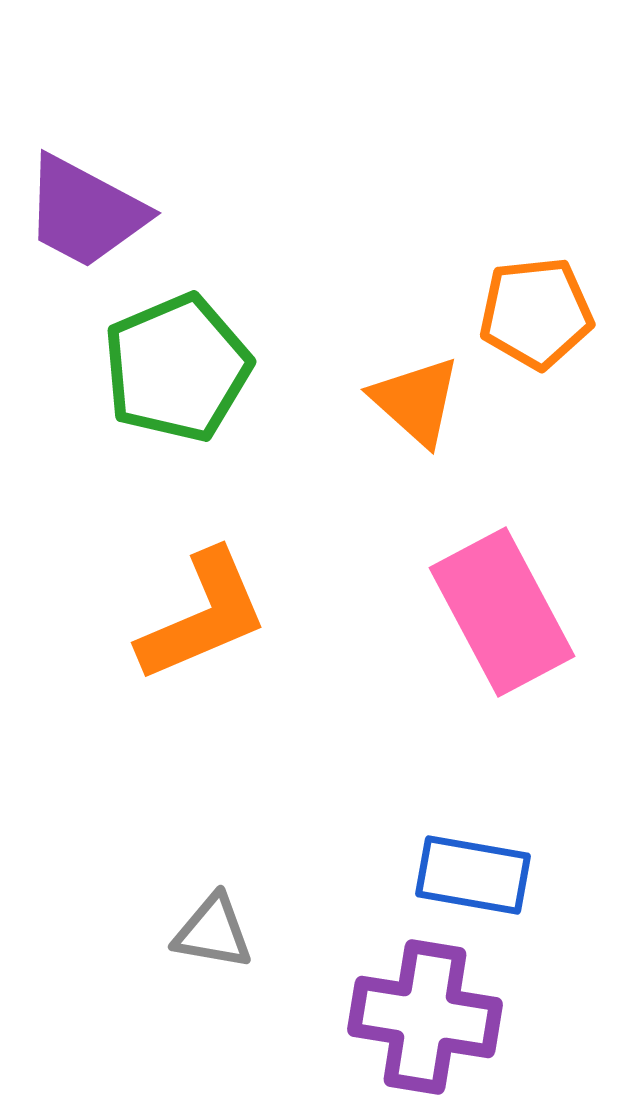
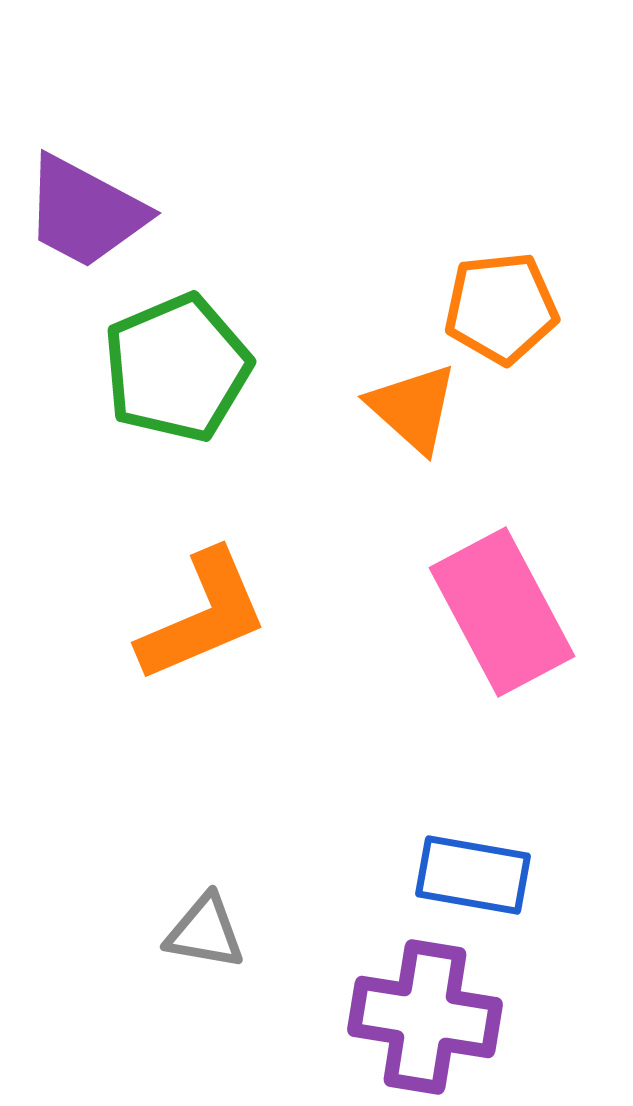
orange pentagon: moved 35 px left, 5 px up
orange triangle: moved 3 px left, 7 px down
gray triangle: moved 8 px left
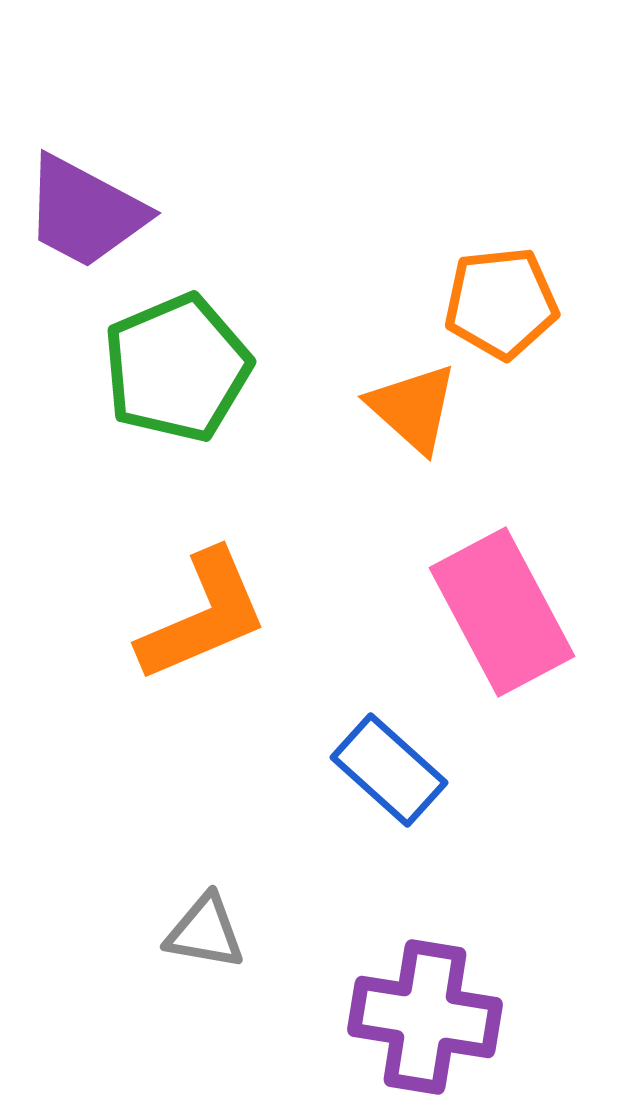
orange pentagon: moved 5 px up
blue rectangle: moved 84 px left, 105 px up; rotated 32 degrees clockwise
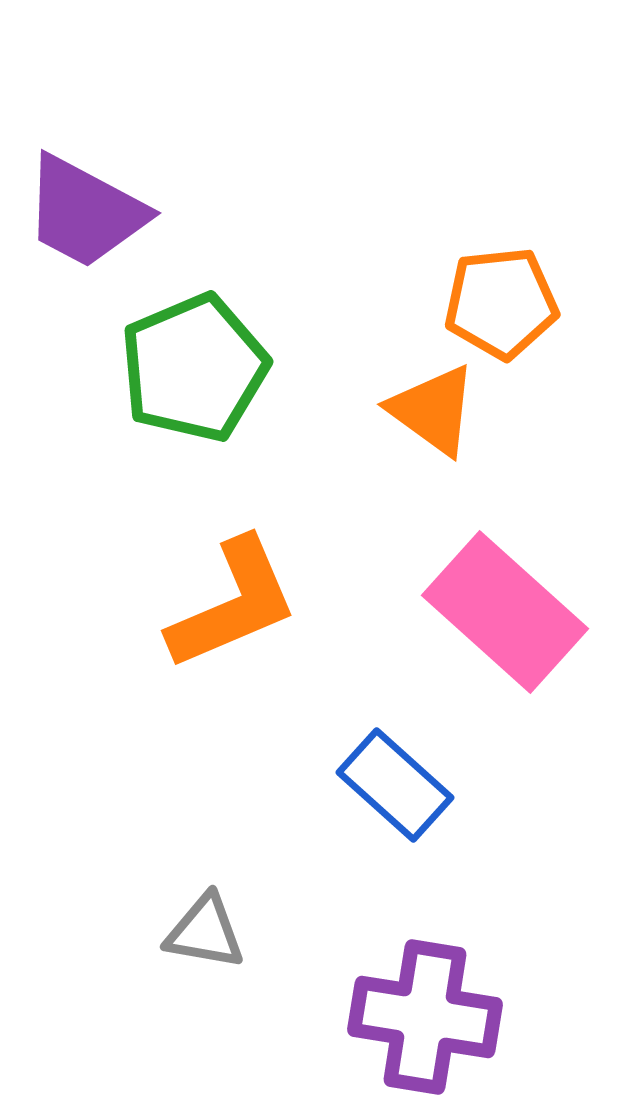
green pentagon: moved 17 px right
orange triangle: moved 20 px right, 2 px down; rotated 6 degrees counterclockwise
pink rectangle: moved 3 px right; rotated 20 degrees counterclockwise
orange L-shape: moved 30 px right, 12 px up
blue rectangle: moved 6 px right, 15 px down
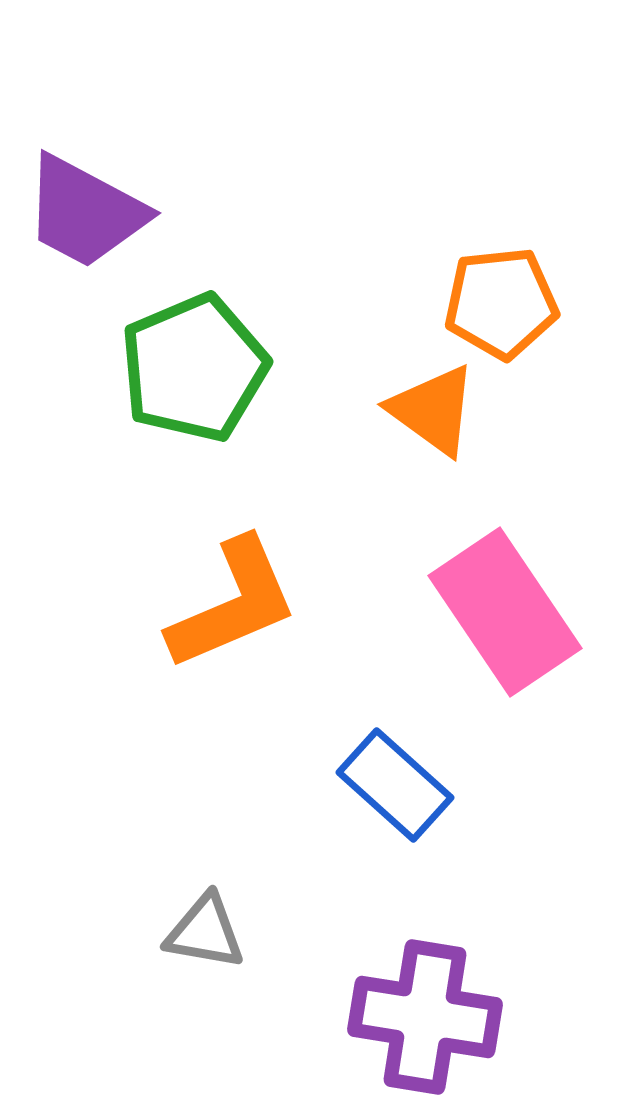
pink rectangle: rotated 14 degrees clockwise
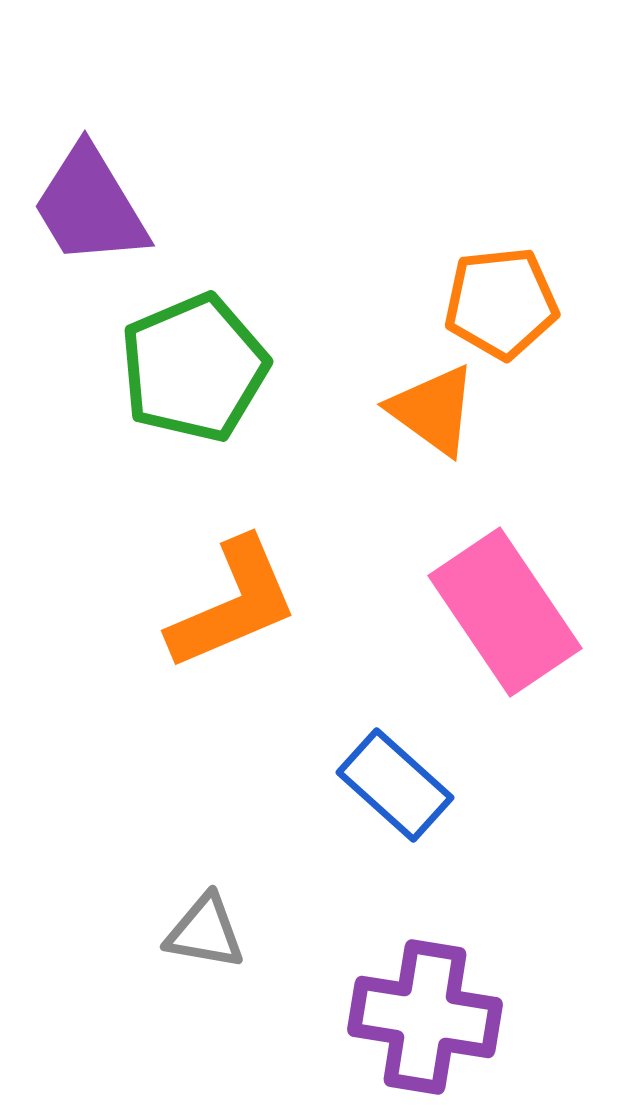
purple trapezoid: moved 5 px right, 6 px up; rotated 31 degrees clockwise
